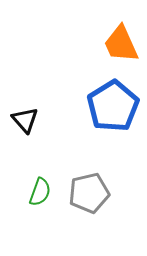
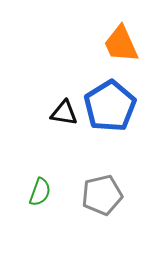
blue pentagon: moved 3 px left
black triangle: moved 39 px right, 7 px up; rotated 40 degrees counterclockwise
gray pentagon: moved 13 px right, 2 px down
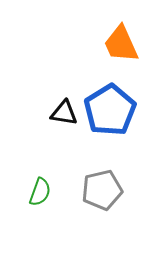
blue pentagon: moved 4 px down
gray pentagon: moved 5 px up
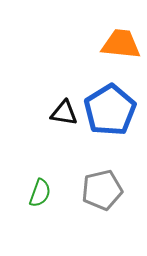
orange trapezoid: rotated 120 degrees clockwise
green semicircle: moved 1 px down
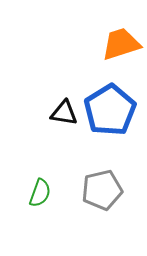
orange trapezoid: rotated 24 degrees counterclockwise
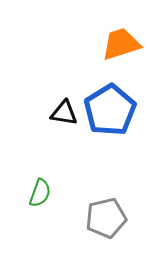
gray pentagon: moved 4 px right, 28 px down
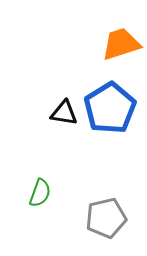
blue pentagon: moved 2 px up
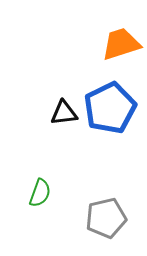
blue pentagon: rotated 6 degrees clockwise
black triangle: rotated 16 degrees counterclockwise
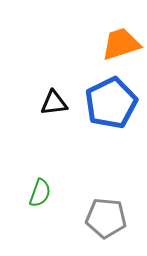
blue pentagon: moved 1 px right, 5 px up
black triangle: moved 10 px left, 10 px up
gray pentagon: rotated 18 degrees clockwise
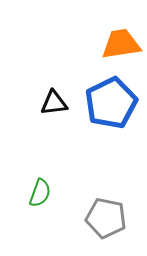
orange trapezoid: rotated 9 degrees clockwise
gray pentagon: rotated 6 degrees clockwise
